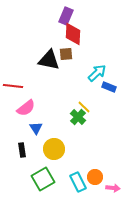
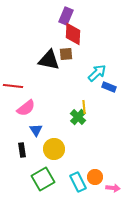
yellow line: rotated 40 degrees clockwise
blue triangle: moved 2 px down
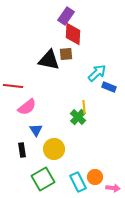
purple rectangle: rotated 12 degrees clockwise
pink semicircle: moved 1 px right, 1 px up
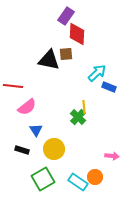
red diamond: moved 4 px right
black rectangle: rotated 64 degrees counterclockwise
cyan rectangle: rotated 30 degrees counterclockwise
pink arrow: moved 1 px left, 32 px up
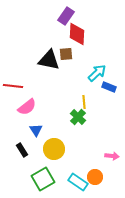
yellow line: moved 5 px up
black rectangle: rotated 40 degrees clockwise
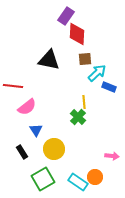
brown square: moved 19 px right, 5 px down
black rectangle: moved 2 px down
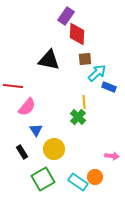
pink semicircle: rotated 12 degrees counterclockwise
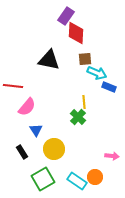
red diamond: moved 1 px left, 1 px up
cyan arrow: rotated 66 degrees clockwise
cyan rectangle: moved 1 px left, 1 px up
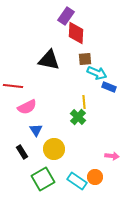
pink semicircle: rotated 24 degrees clockwise
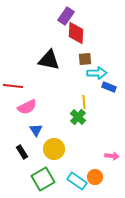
cyan arrow: rotated 24 degrees counterclockwise
